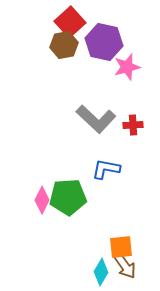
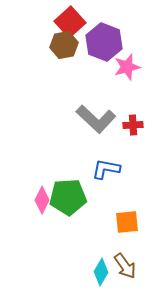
purple hexagon: rotated 9 degrees clockwise
orange square: moved 6 px right, 25 px up
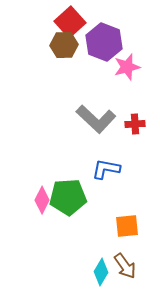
brown hexagon: rotated 8 degrees clockwise
red cross: moved 2 px right, 1 px up
orange square: moved 4 px down
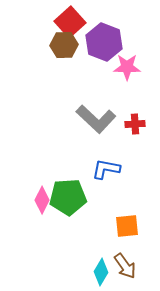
pink star: rotated 16 degrees clockwise
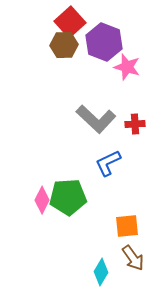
pink star: rotated 16 degrees clockwise
blue L-shape: moved 2 px right, 6 px up; rotated 36 degrees counterclockwise
brown arrow: moved 8 px right, 8 px up
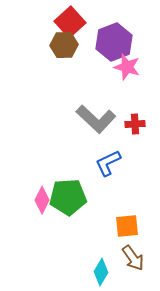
purple hexagon: moved 10 px right; rotated 18 degrees clockwise
